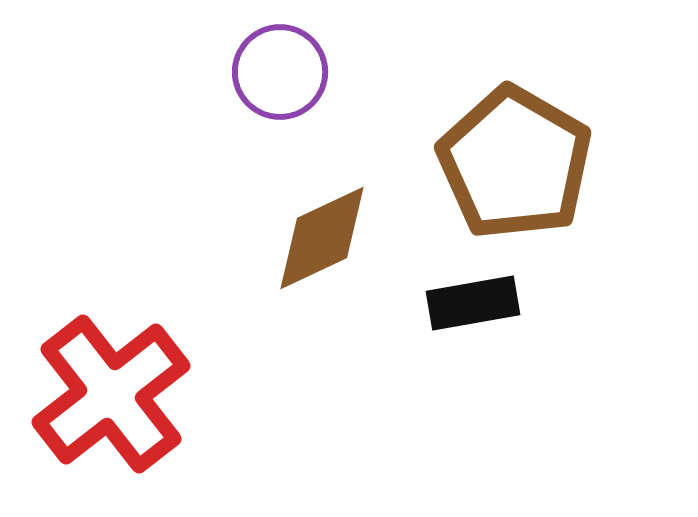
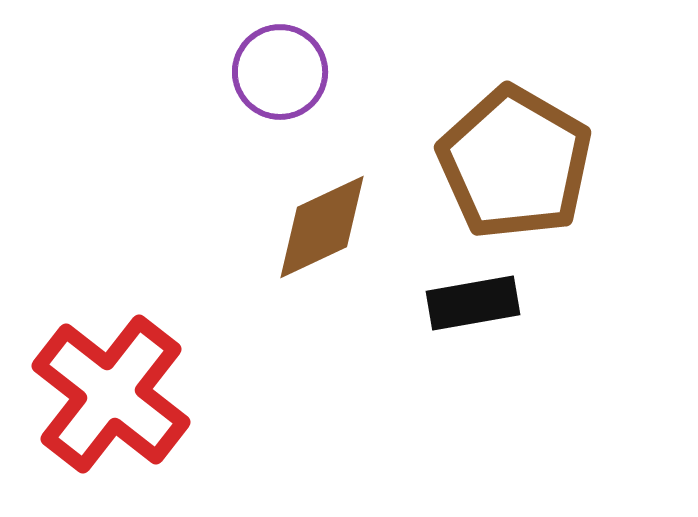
brown diamond: moved 11 px up
red cross: rotated 14 degrees counterclockwise
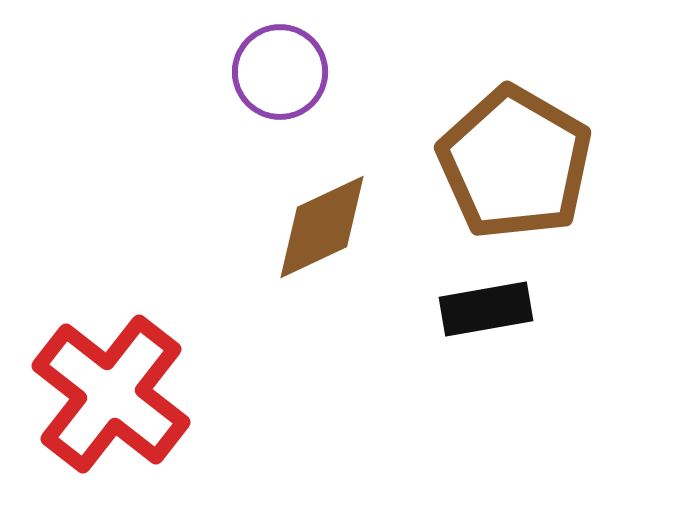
black rectangle: moved 13 px right, 6 px down
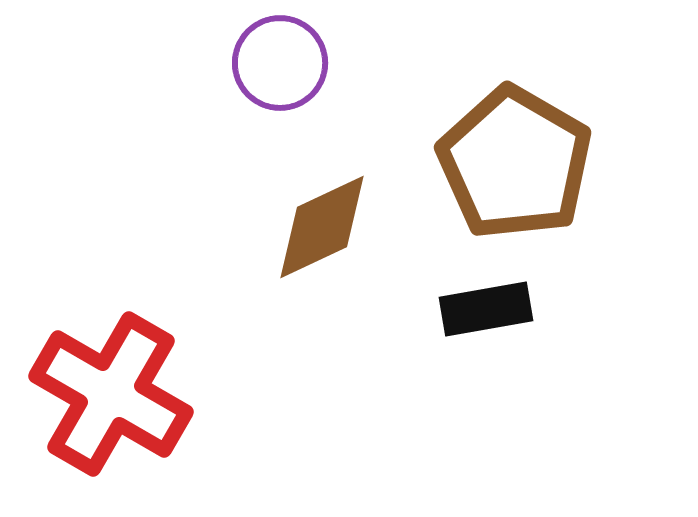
purple circle: moved 9 px up
red cross: rotated 8 degrees counterclockwise
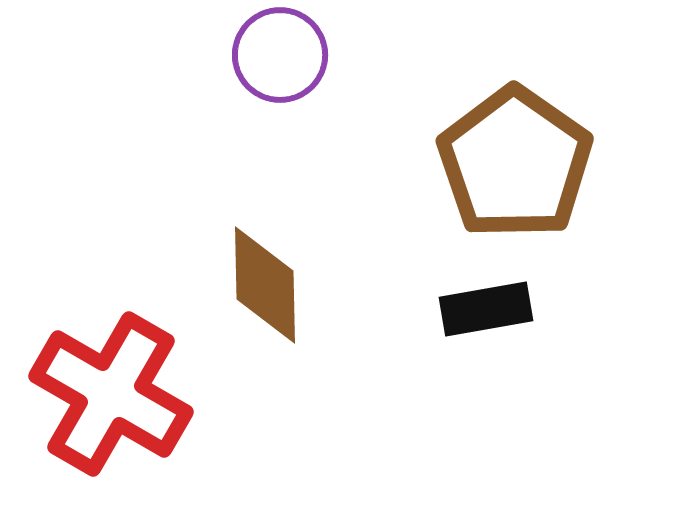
purple circle: moved 8 px up
brown pentagon: rotated 5 degrees clockwise
brown diamond: moved 57 px left, 58 px down; rotated 66 degrees counterclockwise
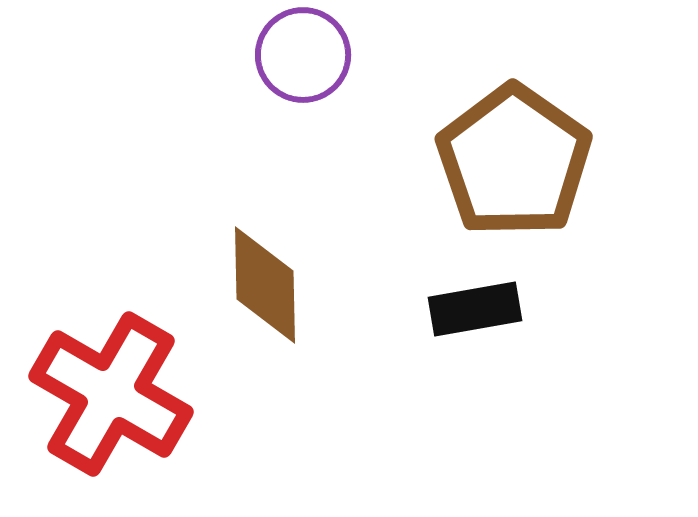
purple circle: moved 23 px right
brown pentagon: moved 1 px left, 2 px up
black rectangle: moved 11 px left
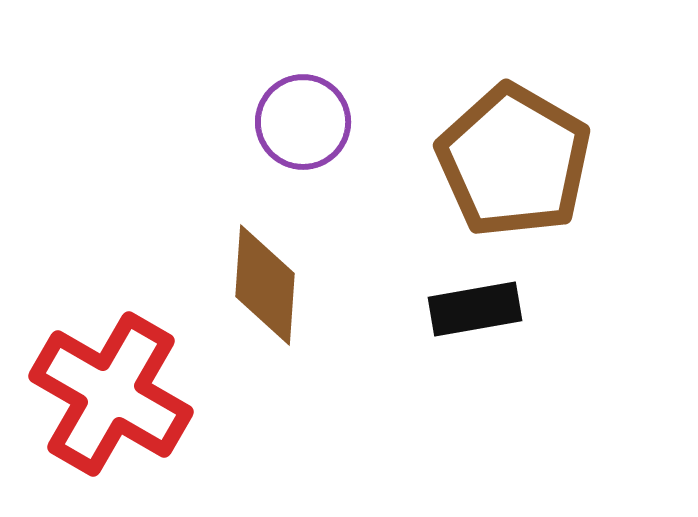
purple circle: moved 67 px down
brown pentagon: rotated 5 degrees counterclockwise
brown diamond: rotated 5 degrees clockwise
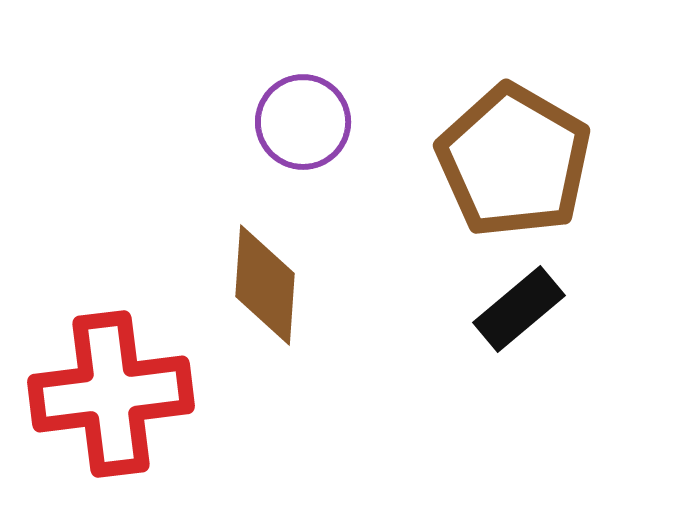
black rectangle: moved 44 px right; rotated 30 degrees counterclockwise
red cross: rotated 37 degrees counterclockwise
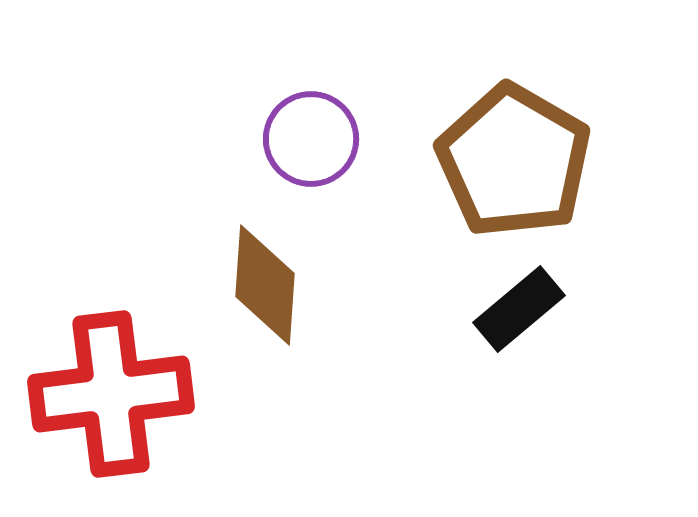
purple circle: moved 8 px right, 17 px down
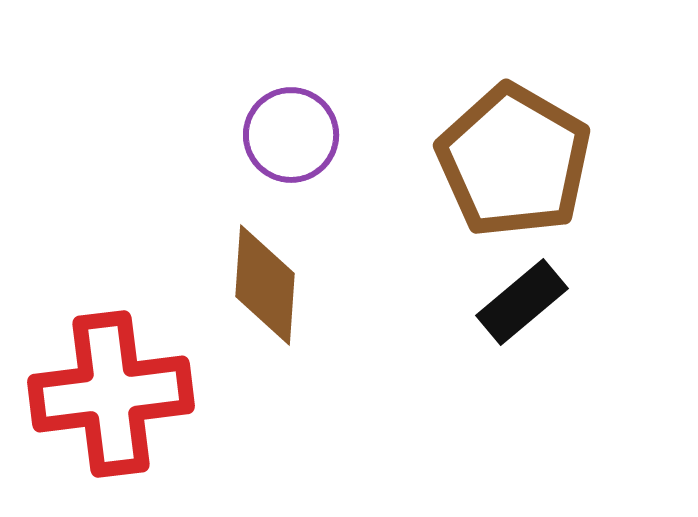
purple circle: moved 20 px left, 4 px up
black rectangle: moved 3 px right, 7 px up
